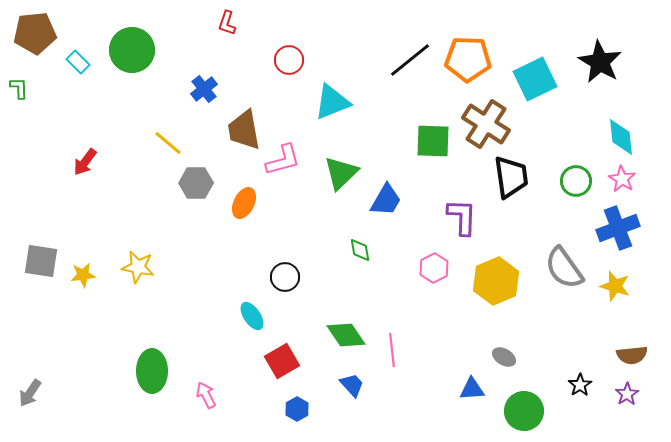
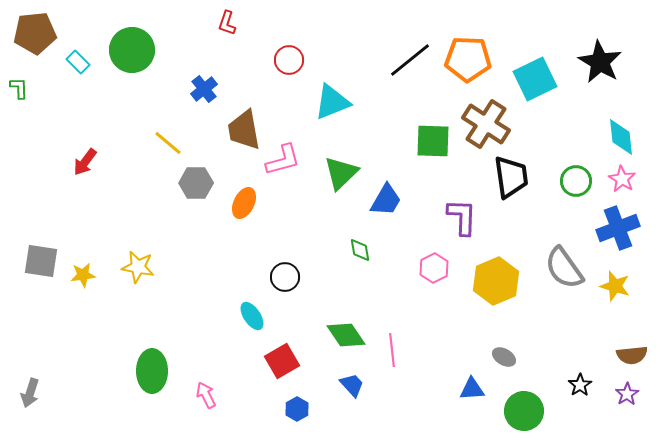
gray arrow at (30, 393): rotated 16 degrees counterclockwise
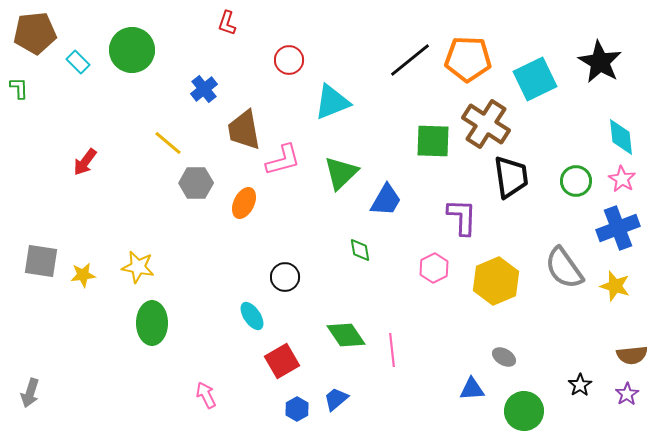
green ellipse at (152, 371): moved 48 px up
blue trapezoid at (352, 385): moved 16 px left, 14 px down; rotated 88 degrees counterclockwise
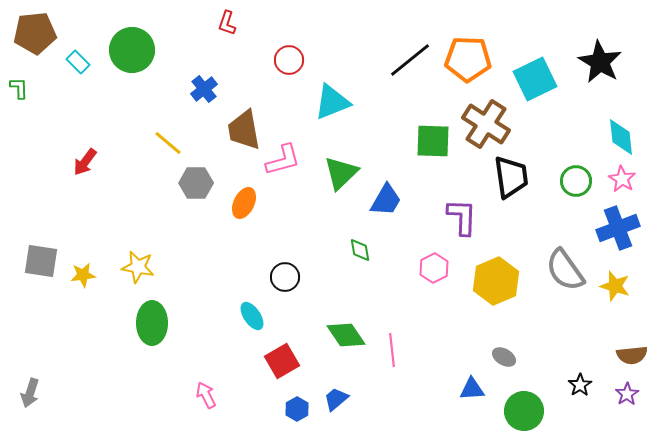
gray semicircle at (564, 268): moved 1 px right, 2 px down
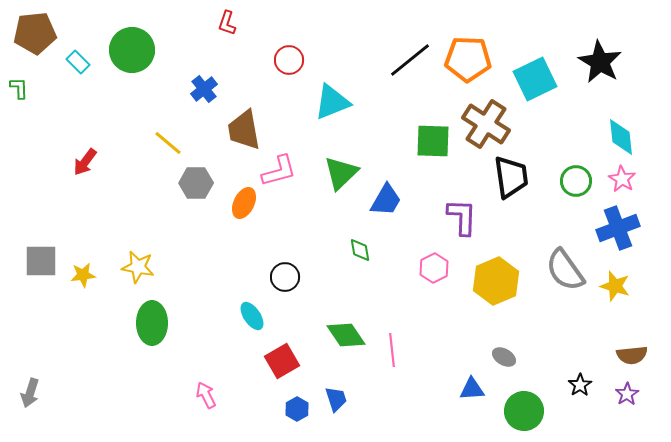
pink L-shape at (283, 160): moved 4 px left, 11 px down
gray square at (41, 261): rotated 9 degrees counterclockwise
blue trapezoid at (336, 399): rotated 112 degrees clockwise
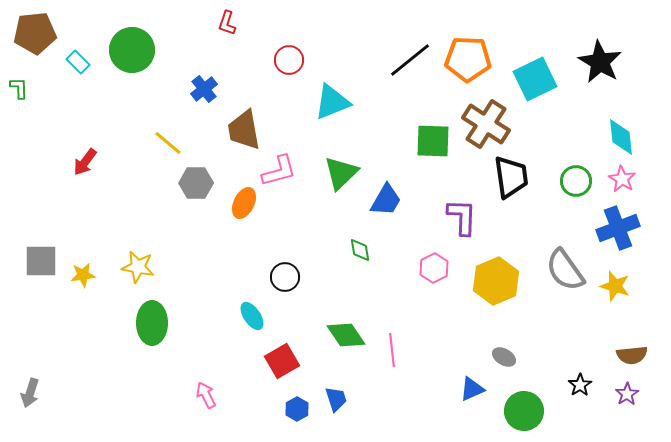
blue triangle at (472, 389): rotated 20 degrees counterclockwise
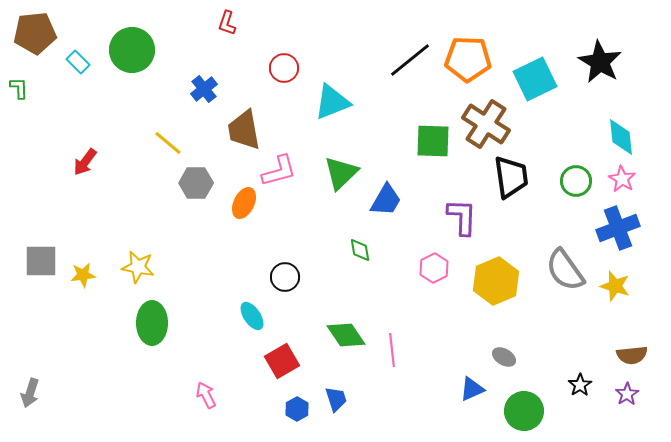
red circle at (289, 60): moved 5 px left, 8 px down
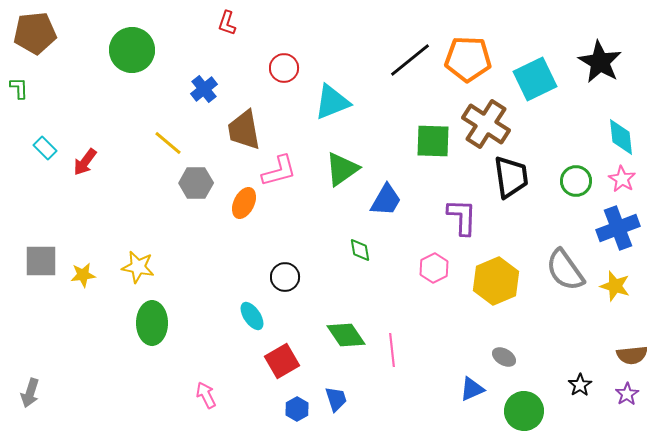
cyan rectangle at (78, 62): moved 33 px left, 86 px down
green triangle at (341, 173): moved 1 px right, 4 px up; rotated 9 degrees clockwise
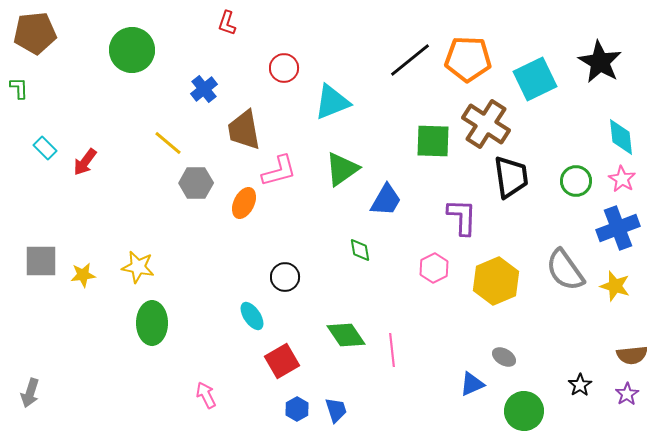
blue triangle at (472, 389): moved 5 px up
blue trapezoid at (336, 399): moved 11 px down
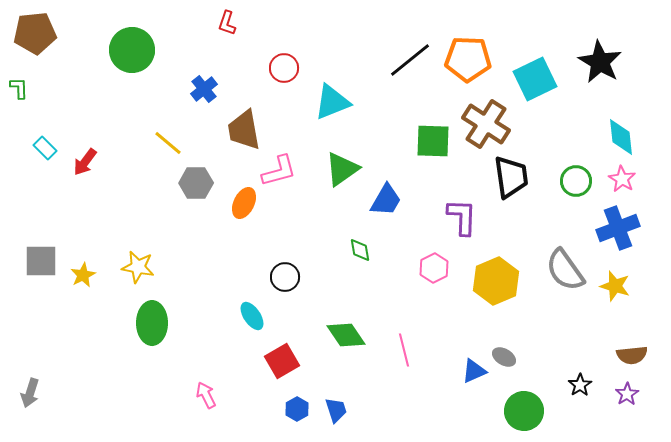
yellow star at (83, 275): rotated 20 degrees counterclockwise
pink line at (392, 350): moved 12 px right; rotated 8 degrees counterclockwise
blue triangle at (472, 384): moved 2 px right, 13 px up
